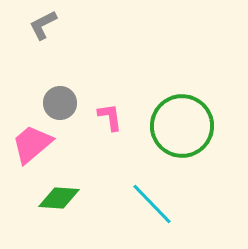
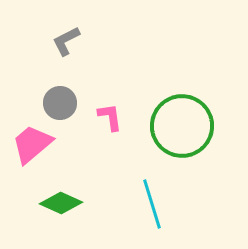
gray L-shape: moved 23 px right, 16 px down
green diamond: moved 2 px right, 5 px down; rotated 21 degrees clockwise
cyan line: rotated 27 degrees clockwise
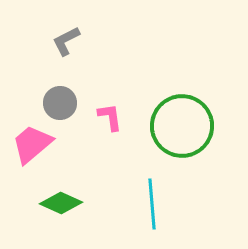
cyan line: rotated 12 degrees clockwise
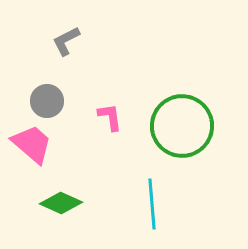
gray circle: moved 13 px left, 2 px up
pink trapezoid: rotated 81 degrees clockwise
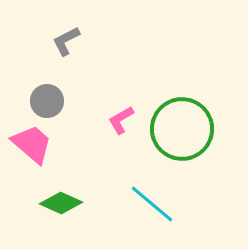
pink L-shape: moved 11 px right, 3 px down; rotated 112 degrees counterclockwise
green circle: moved 3 px down
cyan line: rotated 45 degrees counterclockwise
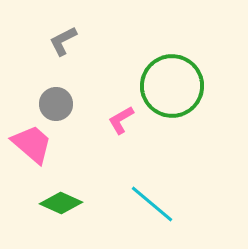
gray L-shape: moved 3 px left
gray circle: moved 9 px right, 3 px down
green circle: moved 10 px left, 43 px up
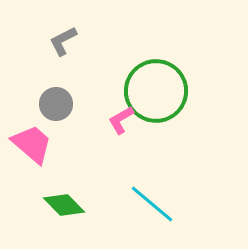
green circle: moved 16 px left, 5 px down
green diamond: moved 3 px right, 2 px down; rotated 21 degrees clockwise
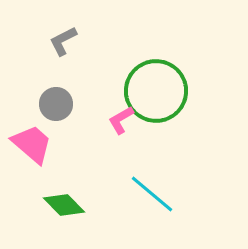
cyan line: moved 10 px up
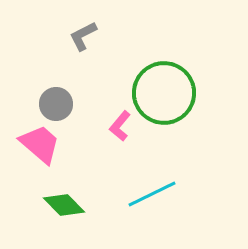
gray L-shape: moved 20 px right, 5 px up
green circle: moved 8 px right, 2 px down
pink L-shape: moved 1 px left, 6 px down; rotated 20 degrees counterclockwise
pink trapezoid: moved 8 px right
cyan line: rotated 66 degrees counterclockwise
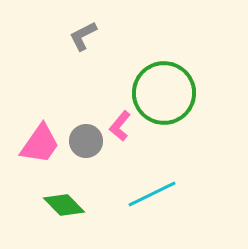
gray circle: moved 30 px right, 37 px down
pink trapezoid: rotated 84 degrees clockwise
